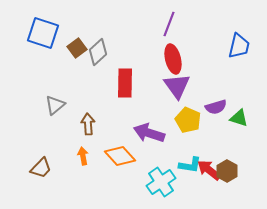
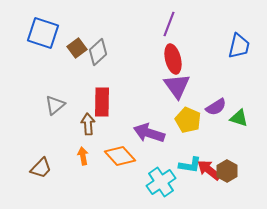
red rectangle: moved 23 px left, 19 px down
purple semicircle: rotated 15 degrees counterclockwise
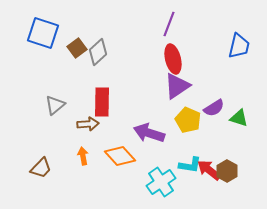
purple triangle: rotated 32 degrees clockwise
purple semicircle: moved 2 px left, 1 px down
brown arrow: rotated 90 degrees clockwise
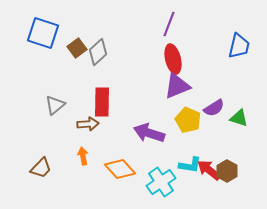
purple triangle: rotated 12 degrees clockwise
orange diamond: moved 13 px down
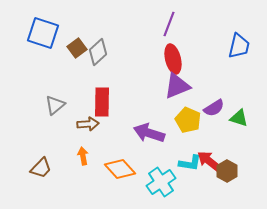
cyan L-shape: moved 2 px up
red arrow: moved 9 px up
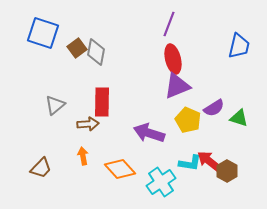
gray diamond: moved 2 px left; rotated 36 degrees counterclockwise
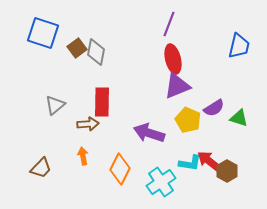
orange diamond: rotated 68 degrees clockwise
